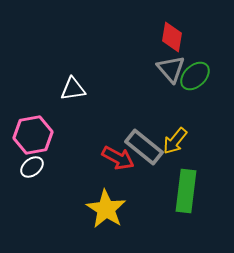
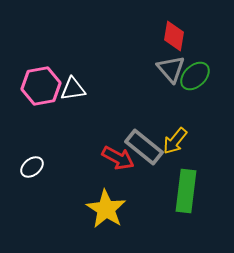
red diamond: moved 2 px right, 1 px up
pink hexagon: moved 8 px right, 49 px up
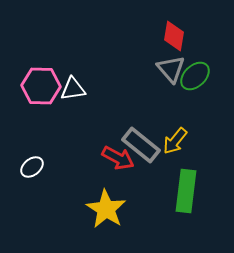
pink hexagon: rotated 12 degrees clockwise
gray rectangle: moved 3 px left, 2 px up
